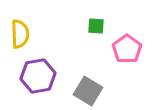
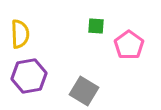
pink pentagon: moved 2 px right, 4 px up
purple hexagon: moved 9 px left
gray square: moved 4 px left
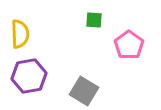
green square: moved 2 px left, 6 px up
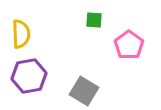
yellow semicircle: moved 1 px right
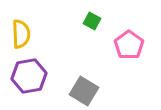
green square: moved 2 px left, 1 px down; rotated 24 degrees clockwise
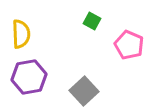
pink pentagon: rotated 12 degrees counterclockwise
purple hexagon: moved 1 px down
gray square: rotated 16 degrees clockwise
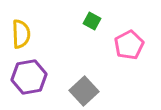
pink pentagon: rotated 20 degrees clockwise
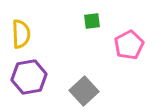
green square: rotated 36 degrees counterclockwise
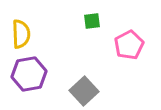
purple hexagon: moved 3 px up
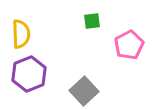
purple hexagon: rotated 12 degrees counterclockwise
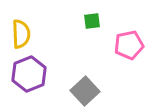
pink pentagon: rotated 16 degrees clockwise
gray square: moved 1 px right
